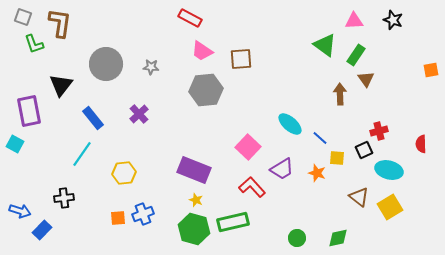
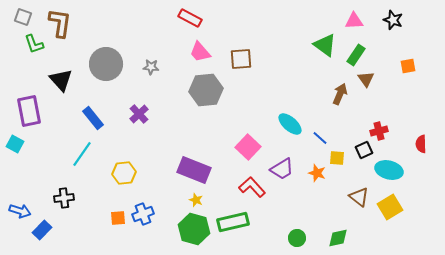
pink trapezoid at (202, 51): moved 2 px left, 1 px down; rotated 15 degrees clockwise
orange square at (431, 70): moved 23 px left, 4 px up
black triangle at (61, 85): moved 5 px up; rotated 20 degrees counterclockwise
brown arrow at (340, 94): rotated 25 degrees clockwise
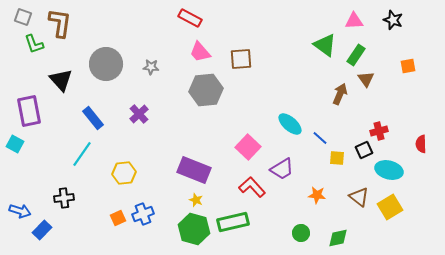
orange star at (317, 173): moved 22 px down; rotated 12 degrees counterclockwise
orange square at (118, 218): rotated 21 degrees counterclockwise
green circle at (297, 238): moved 4 px right, 5 px up
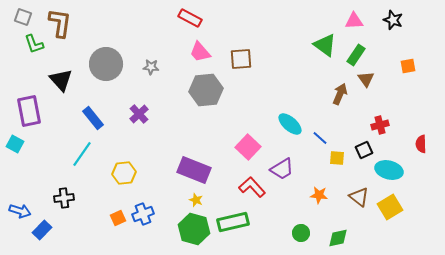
red cross at (379, 131): moved 1 px right, 6 px up
orange star at (317, 195): moved 2 px right
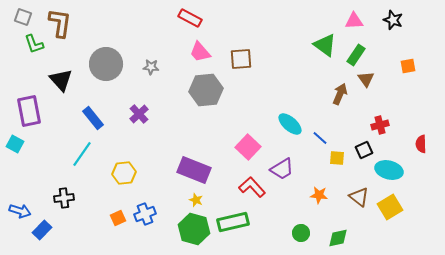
blue cross at (143, 214): moved 2 px right
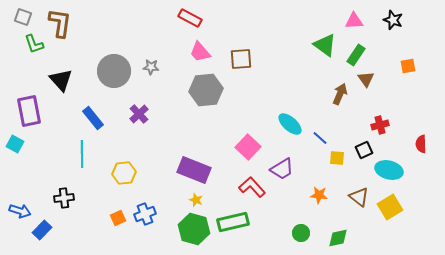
gray circle at (106, 64): moved 8 px right, 7 px down
cyan line at (82, 154): rotated 36 degrees counterclockwise
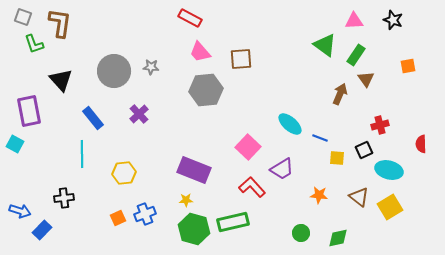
blue line at (320, 138): rotated 21 degrees counterclockwise
yellow star at (196, 200): moved 10 px left; rotated 24 degrees counterclockwise
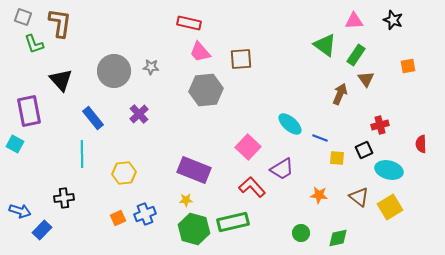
red rectangle at (190, 18): moved 1 px left, 5 px down; rotated 15 degrees counterclockwise
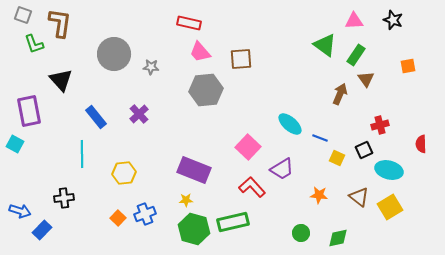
gray square at (23, 17): moved 2 px up
gray circle at (114, 71): moved 17 px up
blue rectangle at (93, 118): moved 3 px right, 1 px up
yellow square at (337, 158): rotated 21 degrees clockwise
orange square at (118, 218): rotated 21 degrees counterclockwise
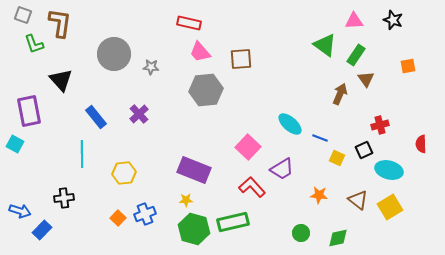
brown triangle at (359, 197): moved 1 px left, 3 px down
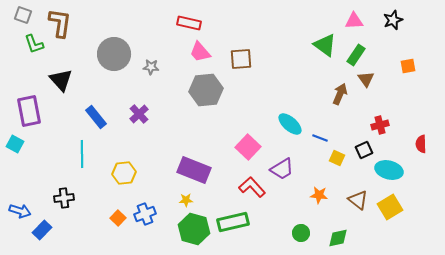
black star at (393, 20): rotated 30 degrees clockwise
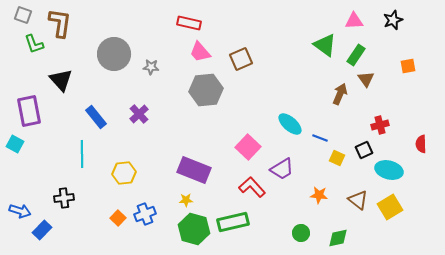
brown square at (241, 59): rotated 20 degrees counterclockwise
